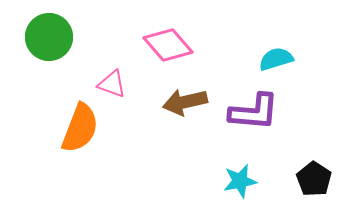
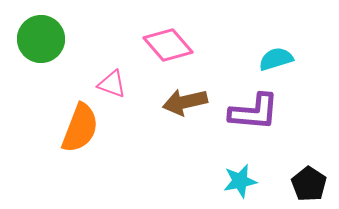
green circle: moved 8 px left, 2 px down
black pentagon: moved 5 px left, 5 px down
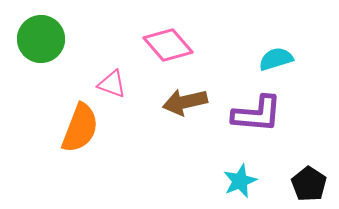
purple L-shape: moved 3 px right, 2 px down
cyan star: rotated 12 degrees counterclockwise
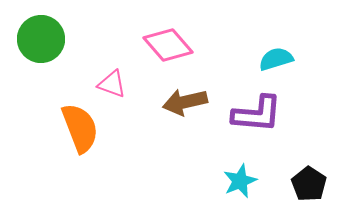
orange semicircle: rotated 42 degrees counterclockwise
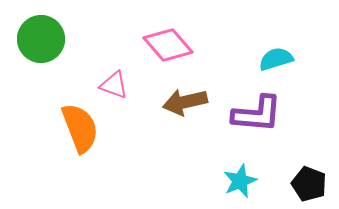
pink triangle: moved 2 px right, 1 px down
black pentagon: rotated 12 degrees counterclockwise
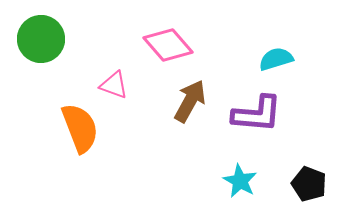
brown arrow: moved 5 px right, 1 px up; rotated 132 degrees clockwise
cyan star: rotated 20 degrees counterclockwise
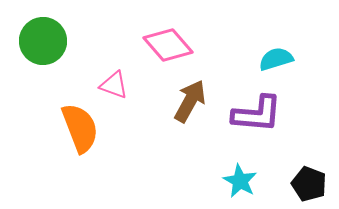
green circle: moved 2 px right, 2 px down
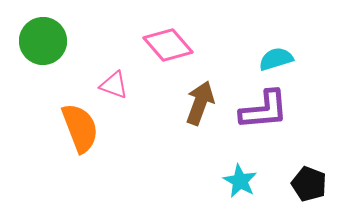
brown arrow: moved 10 px right, 2 px down; rotated 9 degrees counterclockwise
purple L-shape: moved 7 px right, 4 px up; rotated 10 degrees counterclockwise
